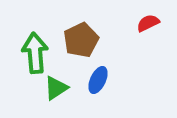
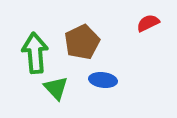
brown pentagon: moved 1 px right, 2 px down
blue ellipse: moved 5 px right; rotated 72 degrees clockwise
green triangle: rotated 40 degrees counterclockwise
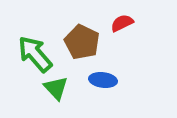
red semicircle: moved 26 px left
brown pentagon: rotated 20 degrees counterclockwise
green arrow: moved 1 px down; rotated 36 degrees counterclockwise
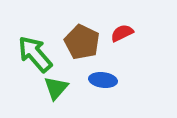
red semicircle: moved 10 px down
green triangle: rotated 24 degrees clockwise
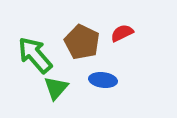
green arrow: moved 1 px down
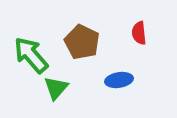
red semicircle: moved 17 px right; rotated 70 degrees counterclockwise
green arrow: moved 4 px left
blue ellipse: moved 16 px right; rotated 16 degrees counterclockwise
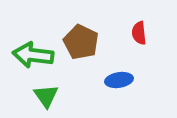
brown pentagon: moved 1 px left
green arrow: moved 2 px right; rotated 42 degrees counterclockwise
green triangle: moved 10 px left, 8 px down; rotated 16 degrees counterclockwise
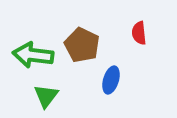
brown pentagon: moved 1 px right, 3 px down
blue ellipse: moved 8 px left; rotated 64 degrees counterclockwise
green triangle: rotated 12 degrees clockwise
